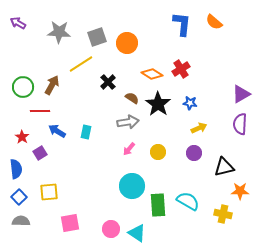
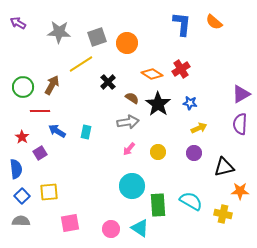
blue square: moved 3 px right, 1 px up
cyan semicircle: moved 3 px right
cyan triangle: moved 3 px right, 5 px up
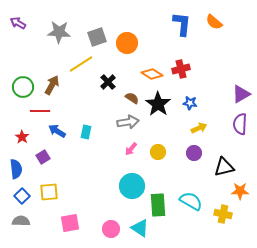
red cross: rotated 18 degrees clockwise
pink arrow: moved 2 px right
purple square: moved 3 px right, 4 px down
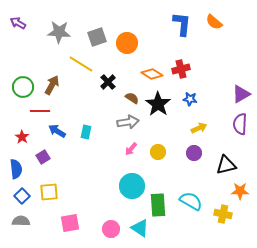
yellow line: rotated 65 degrees clockwise
blue star: moved 4 px up
black triangle: moved 2 px right, 2 px up
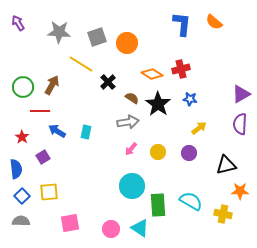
purple arrow: rotated 28 degrees clockwise
yellow arrow: rotated 14 degrees counterclockwise
purple circle: moved 5 px left
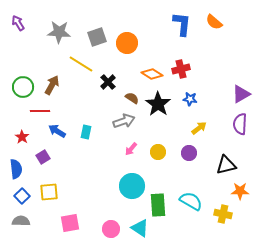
gray arrow: moved 4 px left, 1 px up; rotated 10 degrees counterclockwise
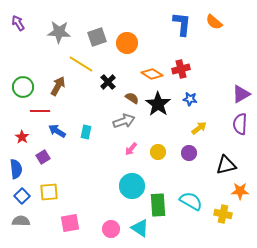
brown arrow: moved 6 px right, 1 px down
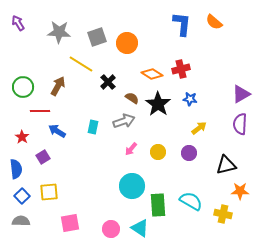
cyan rectangle: moved 7 px right, 5 px up
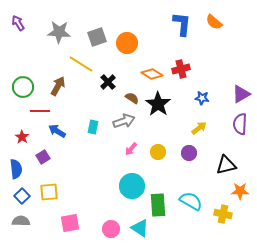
blue star: moved 12 px right, 1 px up
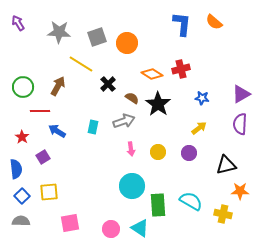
black cross: moved 2 px down
pink arrow: rotated 48 degrees counterclockwise
